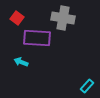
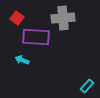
gray cross: rotated 15 degrees counterclockwise
purple rectangle: moved 1 px left, 1 px up
cyan arrow: moved 1 px right, 2 px up
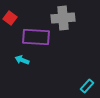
red square: moved 7 px left
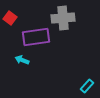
purple rectangle: rotated 12 degrees counterclockwise
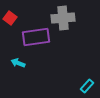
cyan arrow: moved 4 px left, 3 px down
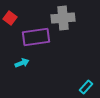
cyan arrow: moved 4 px right; rotated 136 degrees clockwise
cyan rectangle: moved 1 px left, 1 px down
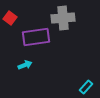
cyan arrow: moved 3 px right, 2 px down
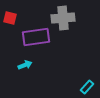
red square: rotated 24 degrees counterclockwise
cyan rectangle: moved 1 px right
